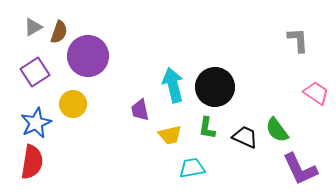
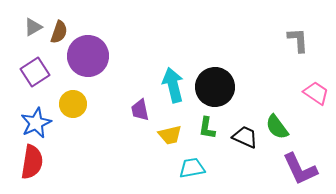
green semicircle: moved 3 px up
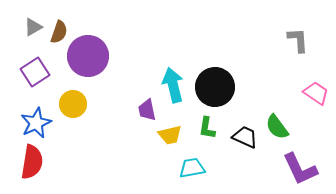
purple trapezoid: moved 7 px right
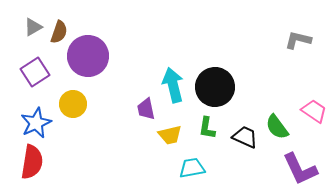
gray L-shape: rotated 72 degrees counterclockwise
pink trapezoid: moved 2 px left, 18 px down
purple trapezoid: moved 1 px left, 1 px up
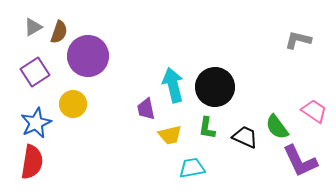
purple L-shape: moved 8 px up
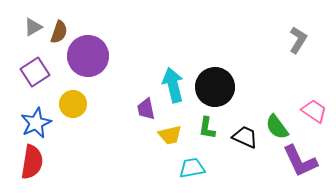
gray L-shape: rotated 108 degrees clockwise
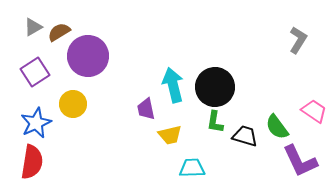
brown semicircle: rotated 140 degrees counterclockwise
green L-shape: moved 8 px right, 6 px up
black trapezoid: moved 1 px up; rotated 8 degrees counterclockwise
cyan trapezoid: rotated 8 degrees clockwise
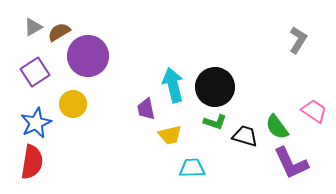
green L-shape: rotated 80 degrees counterclockwise
purple L-shape: moved 9 px left, 2 px down
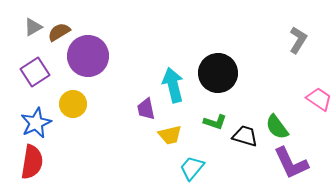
black circle: moved 3 px right, 14 px up
pink trapezoid: moved 5 px right, 12 px up
cyan trapezoid: rotated 48 degrees counterclockwise
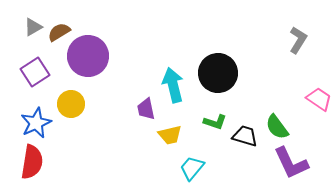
yellow circle: moved 2 px left
